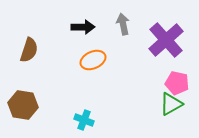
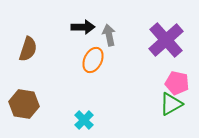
gray arrow: moved 14 px left, 11 px down
brown semicircle: moved 1 px left, 1 px up
orange ellipse: rotated 40 degrees counterclockwise
brown hexagon: moved 1 px right, 1 px up
cyan cross: rotated 24 degrees clockwise
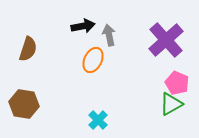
black arrow: moved 1 px up; rotated 10 degrees counterclockwise
pink pentagon: rotated 10 degrees clockwise
cyan cross: moved 14 px right
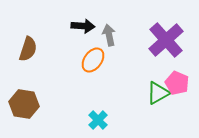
black arrow: rotated 15 degrees clockwise
orange ellipse: rotated 10 degrees clockwise
green triangle: moved 13 px left, 11 px up
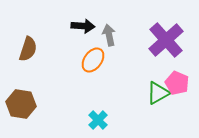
brown hexagon: moved 3 px left
